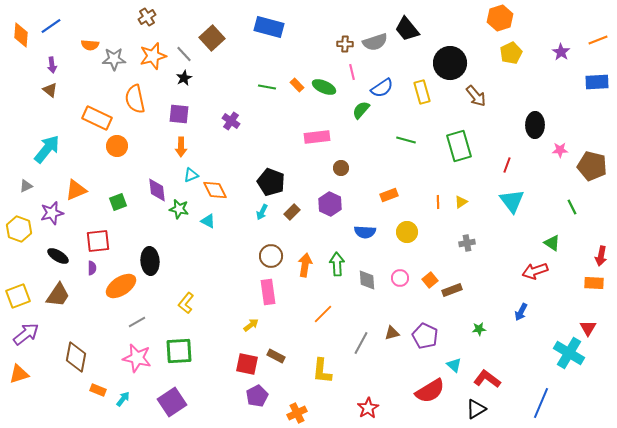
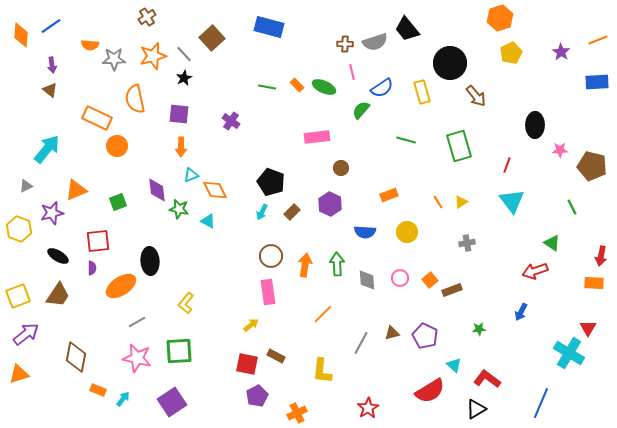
orange line at (438, 202): rotated 32 degrees counterclockwise
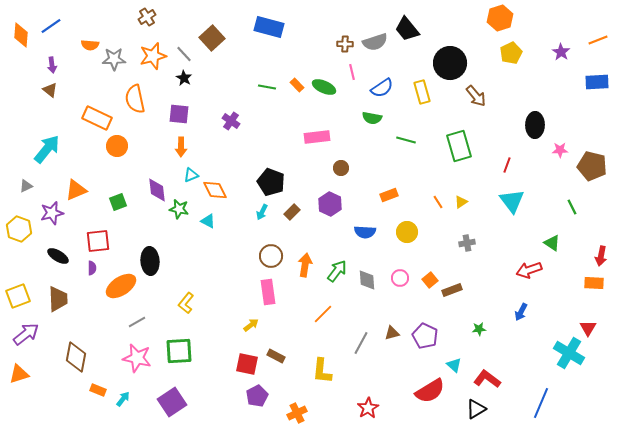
black star at (184, 78): rotated 14 degrees counterclockwise
green semicircle at (361, 110): moved 11 px right, 8 px down; rotated 120 degrees counterclockwise
green arrow at (337, 264): moved 7 px down; rotated 40 degrees clockwise
red arrow at (535, 271): moved 6 px left, 1 px up
brown trapezoid at (58, 295): moved 4 px down; rotated 36 degrees counterclockwise
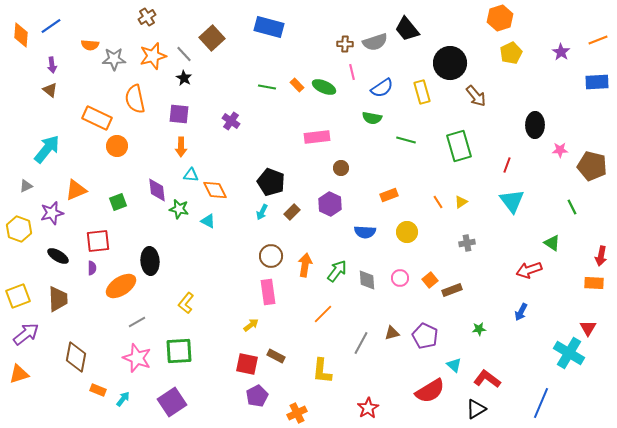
cyan triangle at (191, 175): rotated 28 degrees clockwise
pink star at (137, 358): rotated 8 degrees clockwise
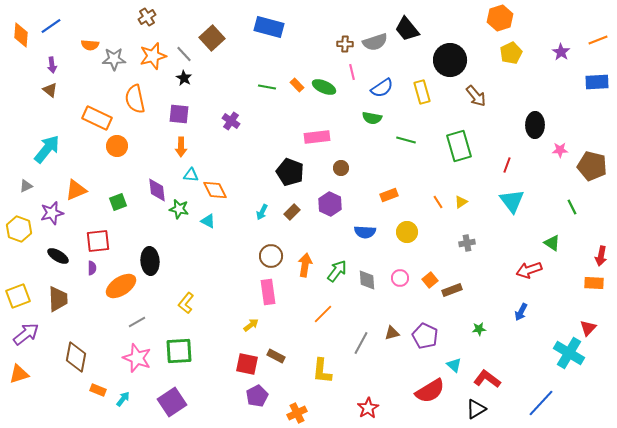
black circle at (450, 63): moved 3 px up
black pentagon at (271, 182): moved 19 px right, 10 px up
red triangle at (588, 328): rotated 12 degrees clockwise
blue line at (541, 403): rotated 20 degrees clockwise
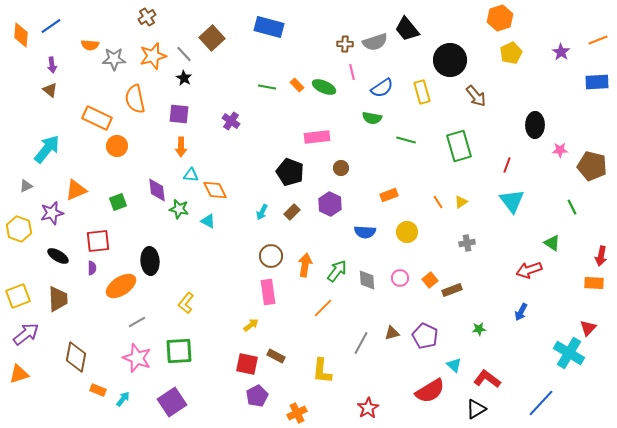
orange line at (323, 314): moved 6 px up
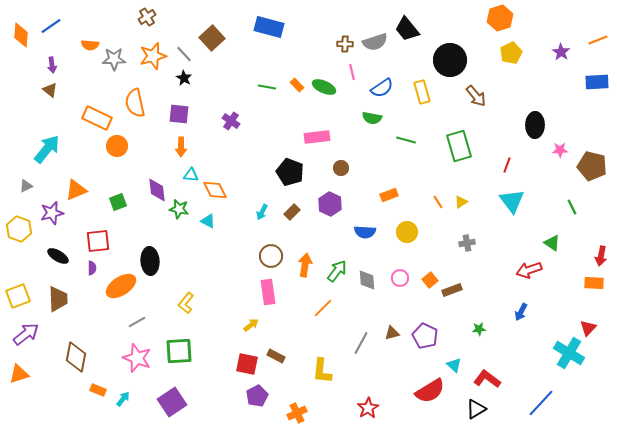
orange semicircle at (135, 99): moved 4 px down
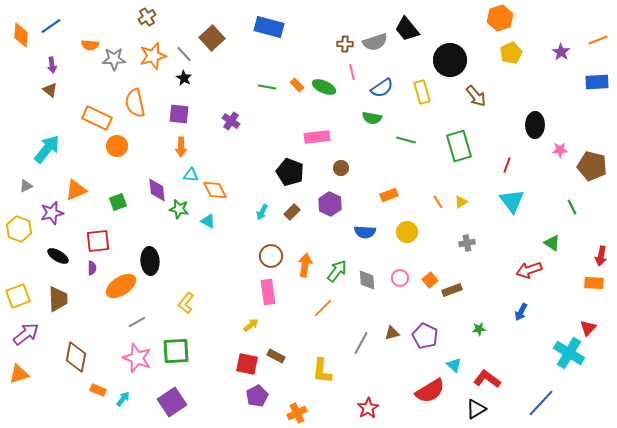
green square at (179, 351): moved 3 px left
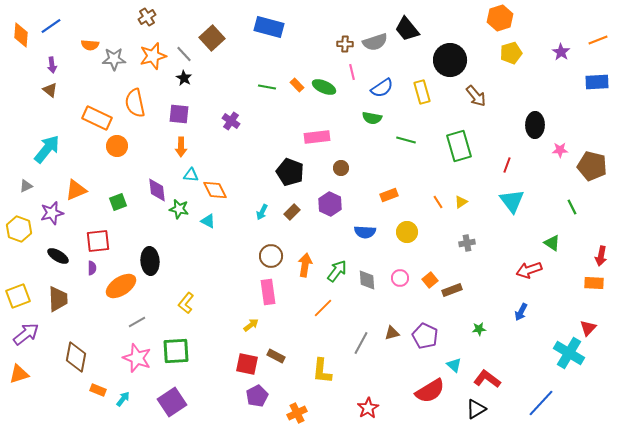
yellow pentagon at (511, 53): rotated 10 degrees clockwise
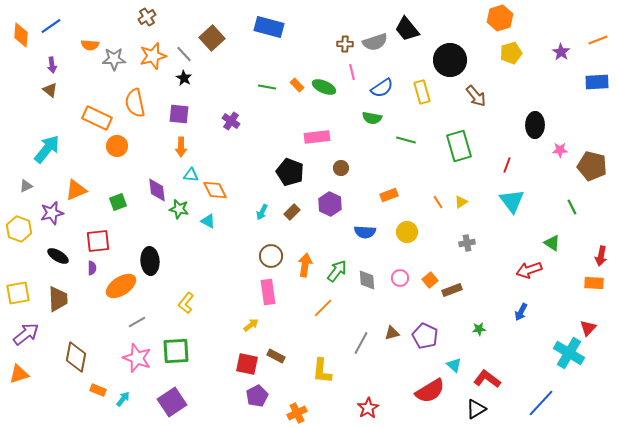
yellow square at (18, 296): moved 3 px up; rotated 10 degrees clockwise
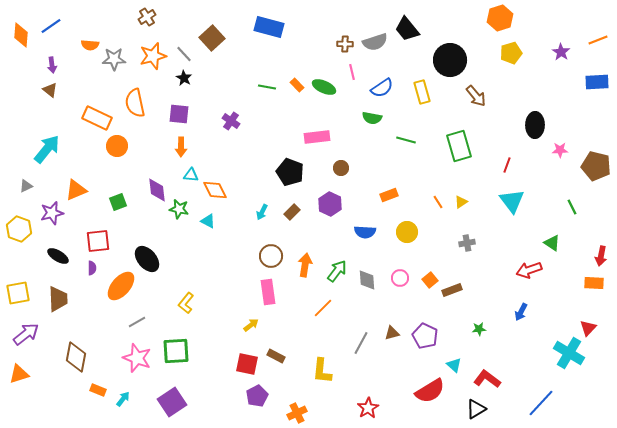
brown pentagon at (592, 166): moved 4 px right
black ellipse at (150, 261): moved 3 px left, 2 px up; rotated 36 degrees counterclockwise
orange ellipse at (121, 286): rotated 16 degrees counterclockwise
